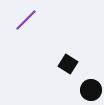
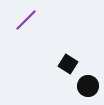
black circle: moved 3 px left, 4 px up
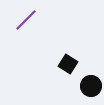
black circle: moved 3 px right
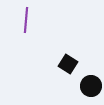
purple line: rotated 40 degrees counterclockwise
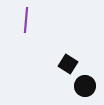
black circle: moved 6 px left
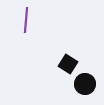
black circle: moved 2 px up
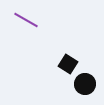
purple line: rotated 65 degrees counterclockwise
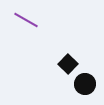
black square: rotated 12 degrees clockwise
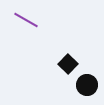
black circle: moved 2 px right, 1 px down
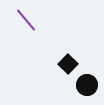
purple line: rotated 20 degrees clockwise
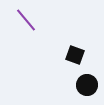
black square: moved 7 px right, 9 px up; rotated 24 degrees counterclockwise
